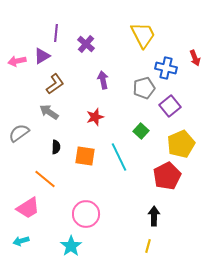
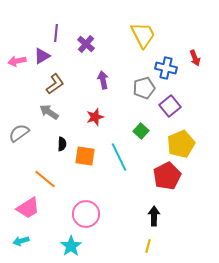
black semicircle: moved 6 px right, 3 px up
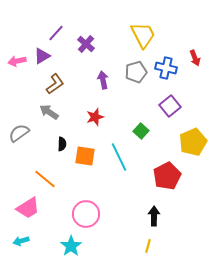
purple line: rotated 36 degrees clockwise
gray pentagon: moved 8 px left, 16 px up
yellow pentagon: moved 12 px right, 2 px up
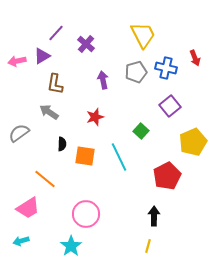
brown L-shape: rotated 135 degrees clockwise
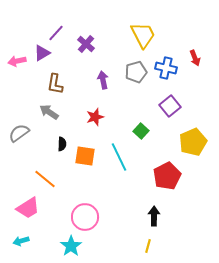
purple triangle: moved 3 px up
pink circle: moved 1 px left, 3 px down
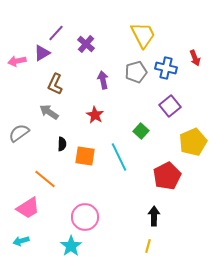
brown L-shape: rotated 15 degrees clockwise
red star: moved 2 px up; rotated 24 degrees counterclockwise
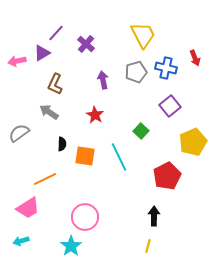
orange line: rotated 65 degrees counterclockwise
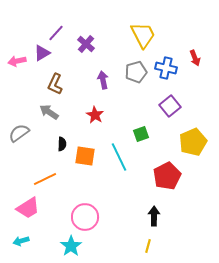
green square: moved 3 px down; rotated 28 degrees clockwise
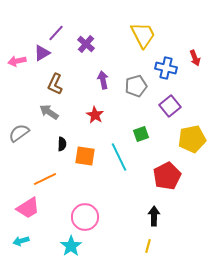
gray pentagon: moved 14 px down
yellow pentagon: moved 1 px left, 3 px up; rotated 12 degrees clockwise
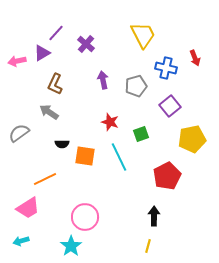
red star: moved 15 px right, 7 px down; rotated 12 degrees counterclockwise
black semicircle: rotated 88 degrees clockwise
